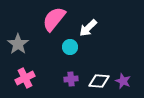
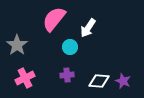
white arrow: rotated 12 degrees counterclockwise
gray star: moved 1 px left, 1 px down
purple cross: moved 4 px left, 4 px up
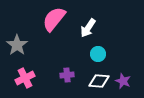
cyan circle: moved 28 px right, 7 px down
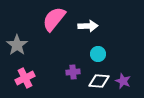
white arrow: moved 2 px up; rotated 126 degrees counterclockwise
purple cross: moved 6 px right, 3 px up
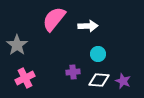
white diamond: moved 1 px up
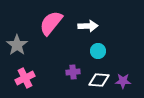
pink semicircle: moved 3 px left, 4 px down
cyan circle: moved 3 px up
purple star: rotated 21 degrees counterclockwise
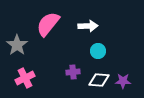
pink semicircle: moved 3 px left, 1 px down
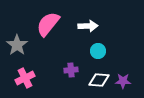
purple cross: moved 2 px left, 2 px up
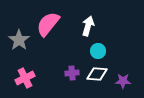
white arrow: rotated 72 degrees counterclockwise
gray star: moved 2 px right, 5 px up
purple cross: moved 1 px right, 3 px down
white diamond: moved 2 px left, 6 px up
